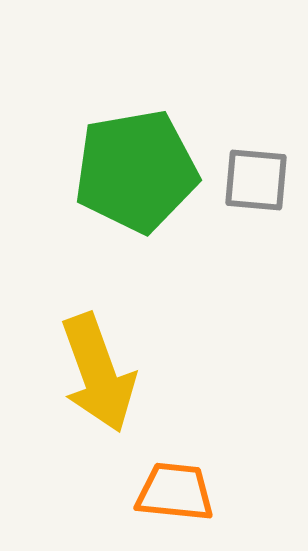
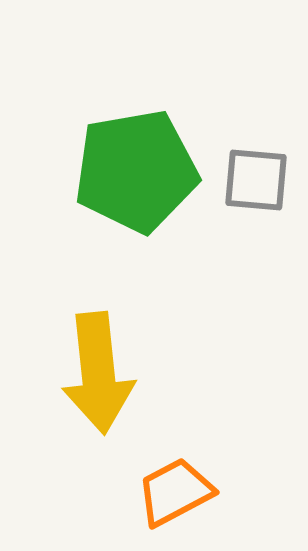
yellow arrow: rotated 14 degrees clockwise
orange trapezoid: rotated 34 degrees counterclockwise
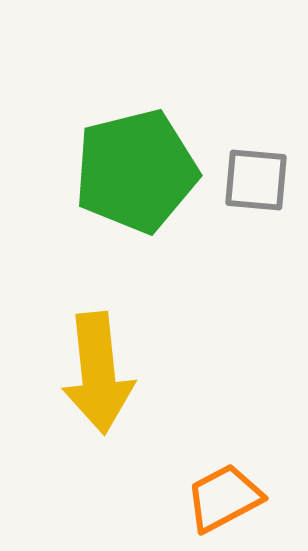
green pentagon: rotated 4 degrees counterclockwise
orange trapezoid: moved 49 px right, 6 px down
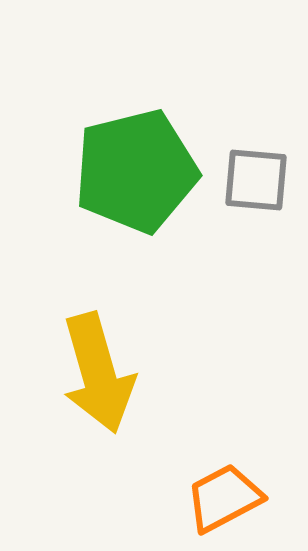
yellow arrow: rotated 10 degrees counterclockwise
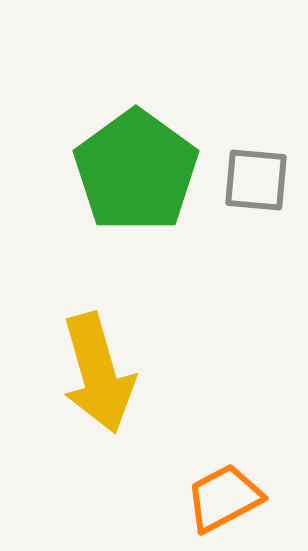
green pentagon: rotated 22 degrees counterclockwise
